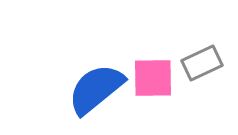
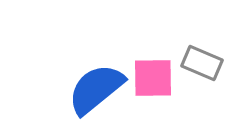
gray rectangle: rotated 48 degrees clockwise
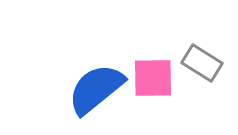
gray rectangle: rotated 9 degrees clockwise
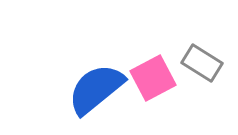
pink square: rotated 27 degrees counterclockwise
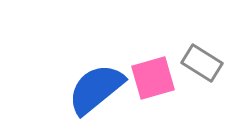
pink square: rotated 12 degrees clockwise
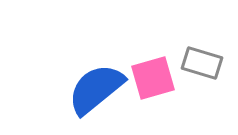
gray rectangle: rotated 15 degrees counterclockwise
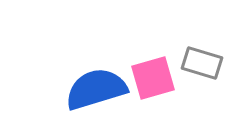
blue semicircle: rotated 22 degrees clockwise
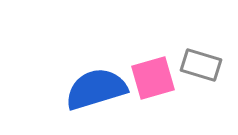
gray rectangle: moved 1 px left, 2 px down
